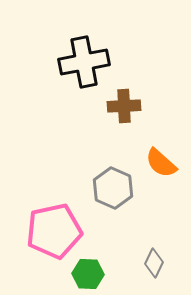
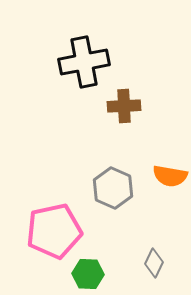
orange semicircle: moved 9 px right, 13 px down; rotated 32 degrees counterclockwise
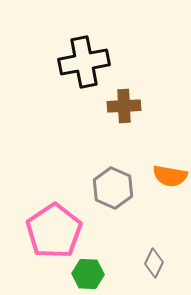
pink pentagon: rotated 22 degrees counterclockwise
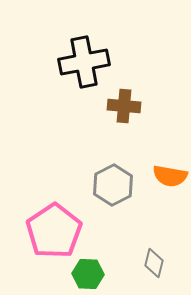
brown cross: rotated 8 degrees clockwise
gray hexagon: moved 3 px up; rotated 9 degrees clockwise
gray diamond: rotated 12 degrees counterclockwise
